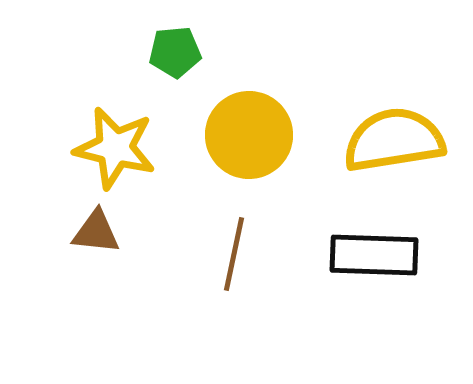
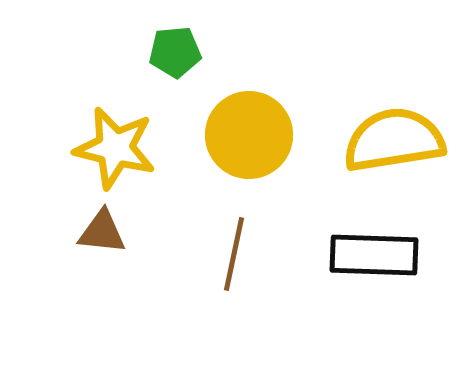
brown triangle: moved 6 px right
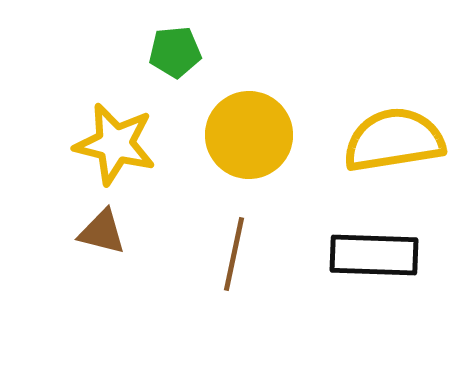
yellow star: moved 4 px up
brown triangle: rotated 8 degrees clockwise
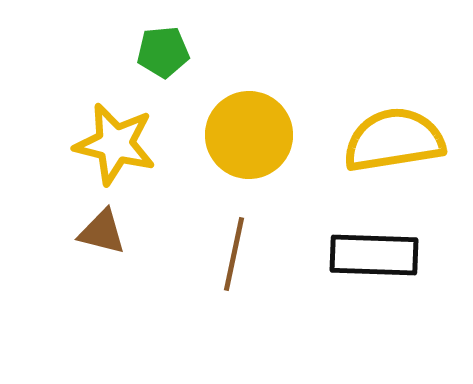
green pentagon: moved 12 px left
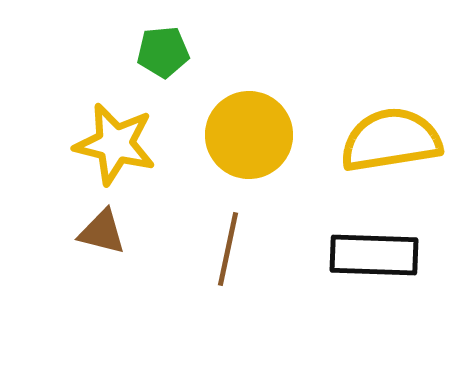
yellow semicircle: moved 3 px left
brown line: moved 6 px left, 5 px up
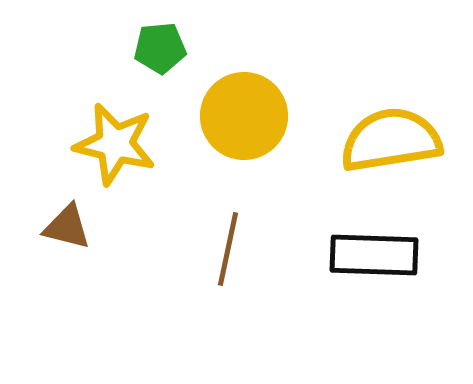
green pentagon: moved 3 px left, 4 px up
yellow circle: moved 5 px left, 19 px up
brown triangle: moved 35 px left, 5 px up
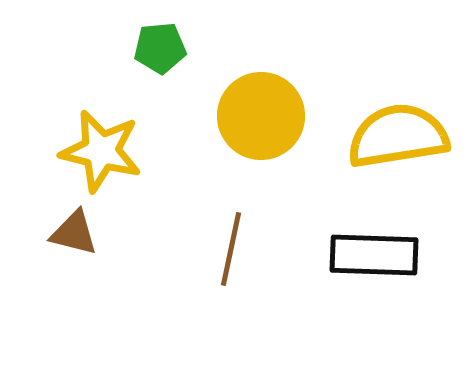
yellow circle: moved 17 px right
yellow semicircle: moved 7 px right, 4 px up
yellow star: moved 14 px left, 7 px down
brown triangle: moved 7 px right, 6 px down
brown line: moved 3 px right
